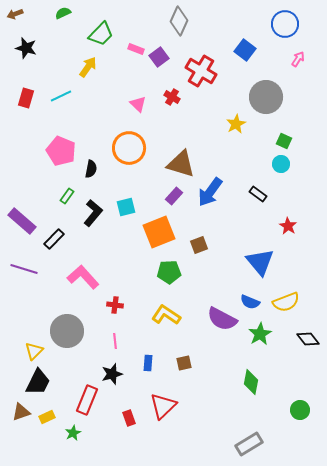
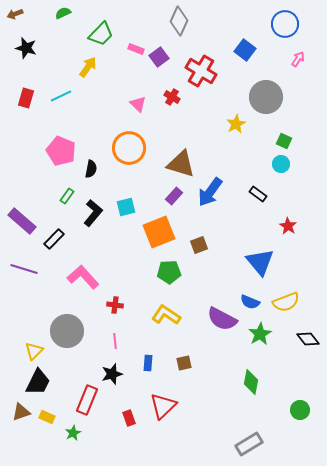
yellow rectangle at (47, 417): rotated 49 degrees clockwise
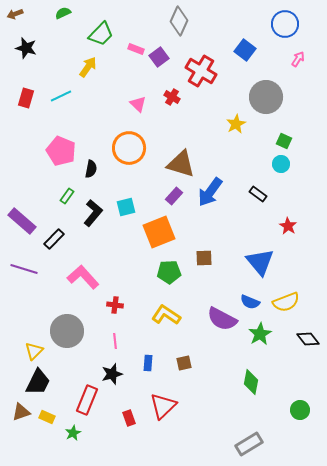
brown square at (199, 245): moved 5 px right, 13 px down; rotated 18 degrees clockwise
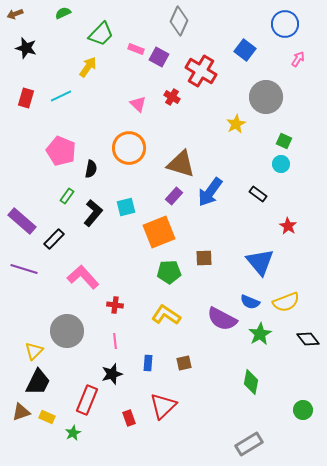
purple square at (159, 57): rotated 24 degrees counterclockwise
green circle at (300, 410): moved 3 px right
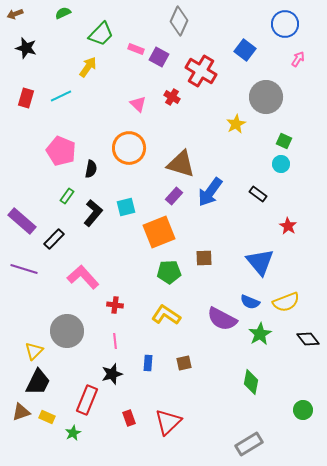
red triangle at (163, 406): moved 5 px right, 16 px down
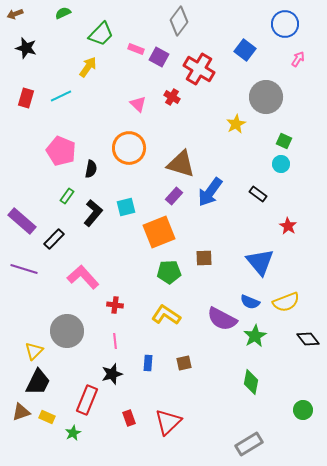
gray diamond at (179, 21): rotated 12 degrees clockwise
red cross at (201, 71): moved 2 px left, 2 px up
green star at (260, 334): moved 5 px left, 2 px down
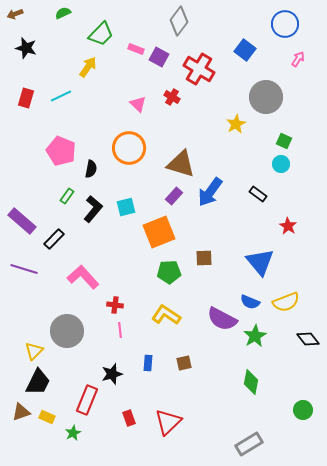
black L-shape at (93, 213): moved 4 px up
pink line at (115, 341): moved 5 px right, 11 px up
